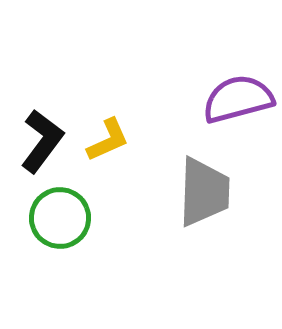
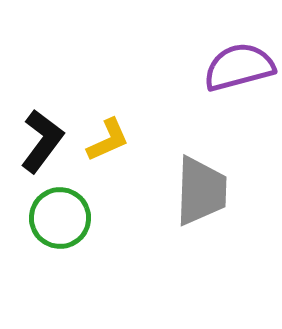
purple semicircle: moved 1 px right, 32 px up
gray trapezoid: moved 3 px left, 1 px up
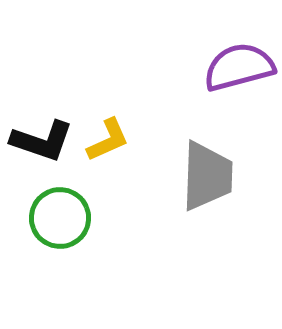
black L-shape: rotated 72 degrees clockwise
gray trapezoid: moved 6 px right, 15 px up
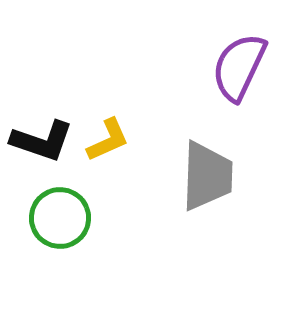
purple semicircle: rotated 50 degrees counterclockwise
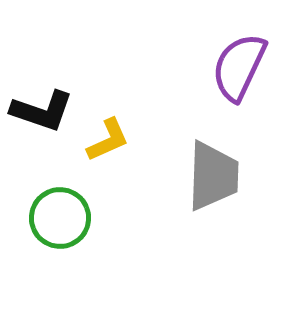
black L-shape: moved 30 px up
gray trapezoid: moved 6 px right
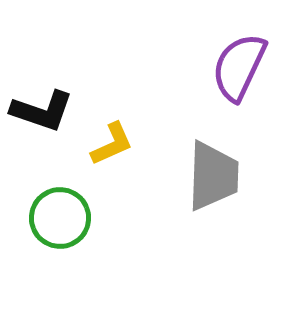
yellow L-shape: moved 4 px right, 4 px down
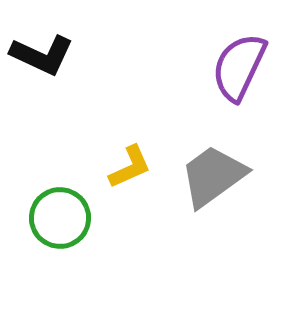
black L-shape: moved 56 px up; rotated 6 degrees clockwise
yellow L-shape: moved 18 px right, 23 px down
gray trapezoid: rotated 128 degrees counterclockwise
